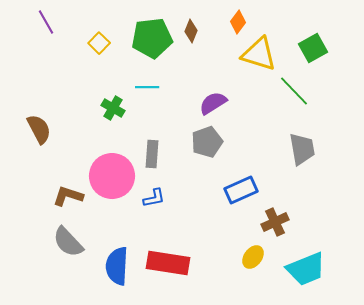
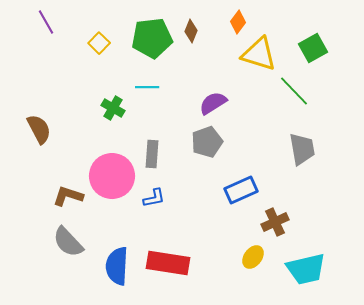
cyan trapezoid: rotated 9 degrees clockwise
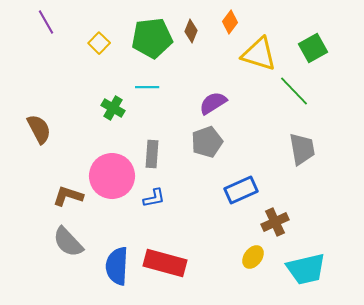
orange diamond: moved 8 px left
red rectangle: moved 3 px left; rotated 6 degrees clockwise
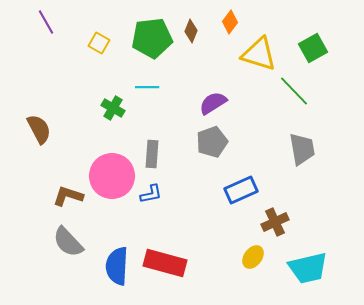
yellow square: rotated 15 degrees counterclockwise
gray pentagon: moved 5 px right
blue L-shape: moved 3 px left, 4 px up
cyan trapezoid: moved 2 px right, 1 px up
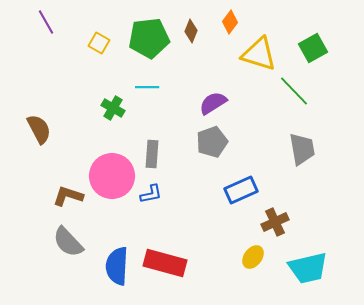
green pentagon: moved 3 px left
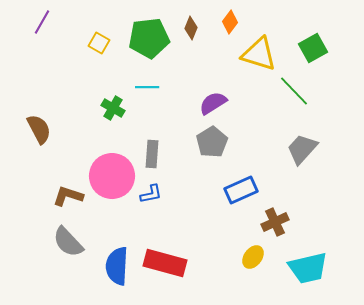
purple line: moved 4 px left; rotated 60 degrees clockwise
brown diamond: moved 3 px up
gray pentagon: rotated 12 degrees counterclockwise
gray trapezoid: rotated 128 degrees counterclockwise
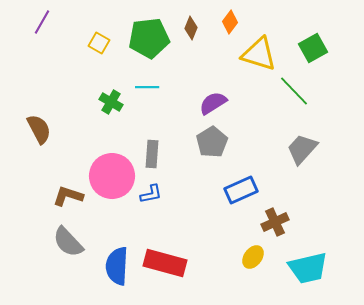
green cross: moved 2 px left, 6 px up
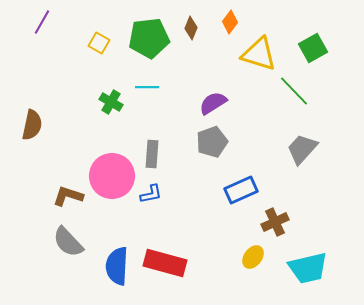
brown semicircle: moved 7 px left, 4 px up; rotated 40 degrees clockwise
gray pentagon: rotated 12 degrees clockwise
